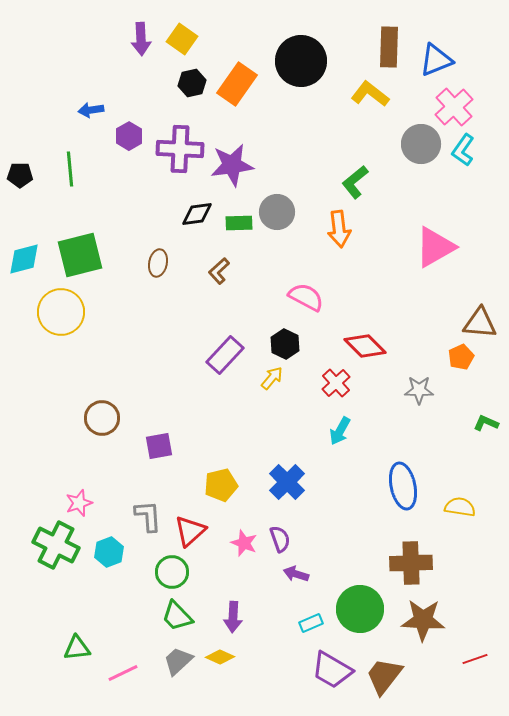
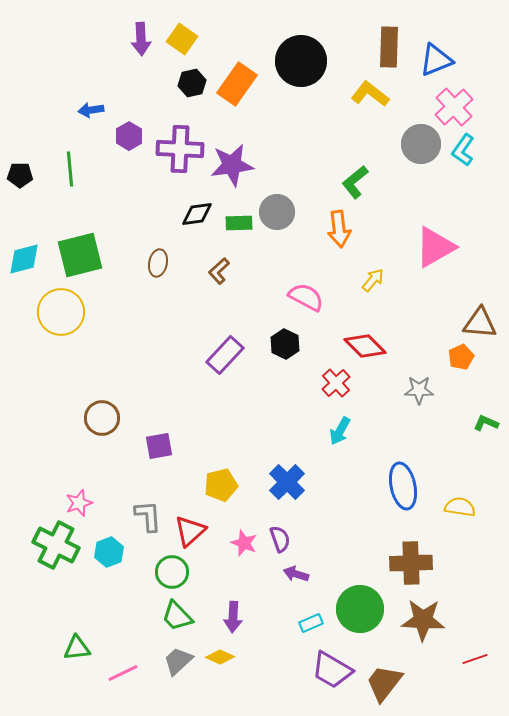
yellow arrow at (272, 378): moved 101 px right, 98 px up
brown trapezoid at (384, 676): moved 7 px down
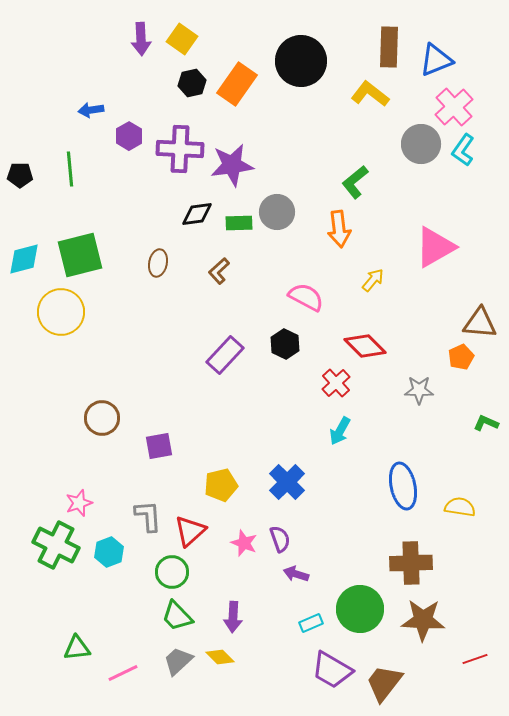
yellow diamond at (220, 657): rotated 20 degrees clockwise
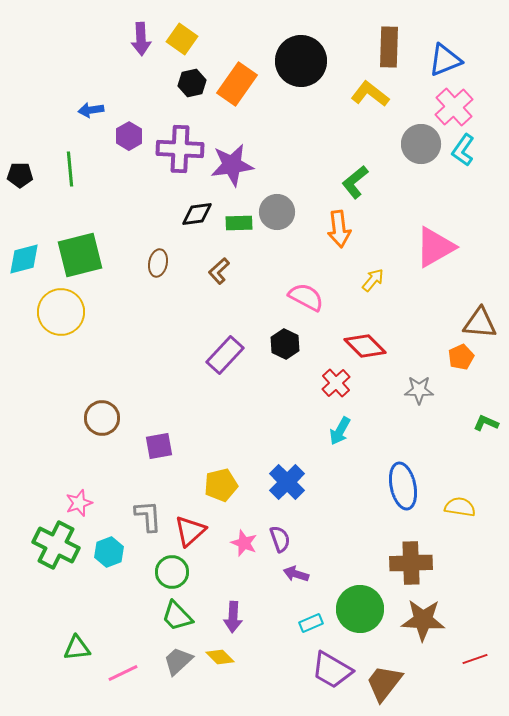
blue triangle at (436, 60): moved 9 px right
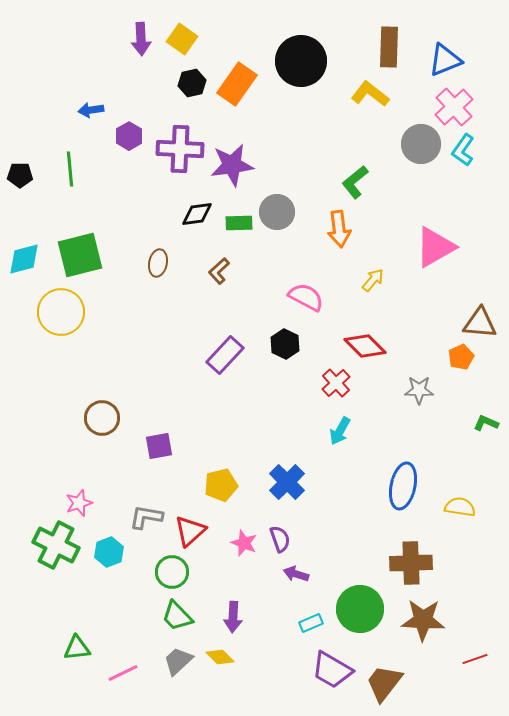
blue ellipse at (403, 486): rotated 24 degrees clockwise
gray L-shape at (148, 516): moved 2 px left, 1 px down; rotated 76 degrees counterclockwise
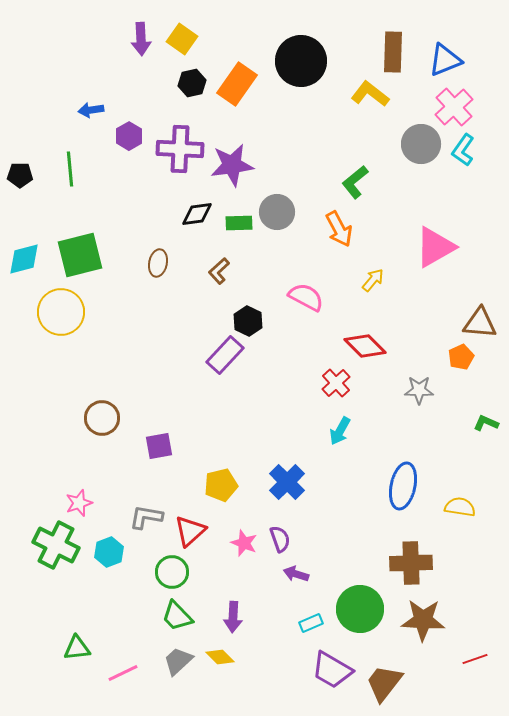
brown rectangle at (389, 47): moved 4 px right, 5 px down
orange arrow at (339, 229): rotated 21 degrees counterclockwise
black hexagon at (285, 344): moved 37 px left, 23 px up
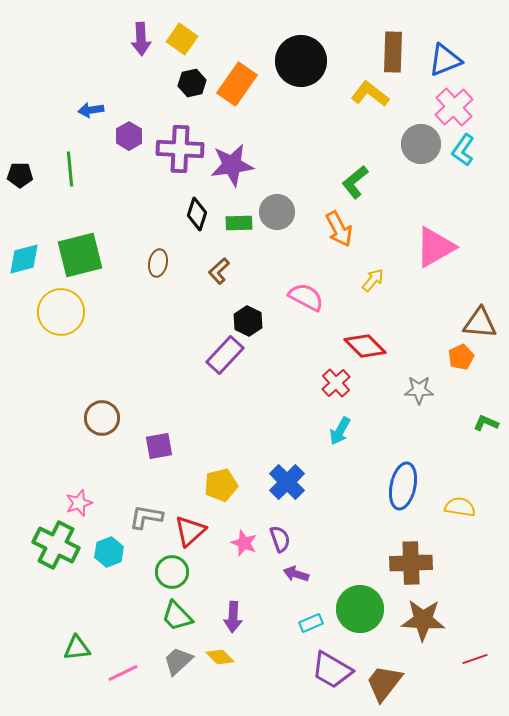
black diamond at (197, 214): rotated 64 degrees counterclockwise
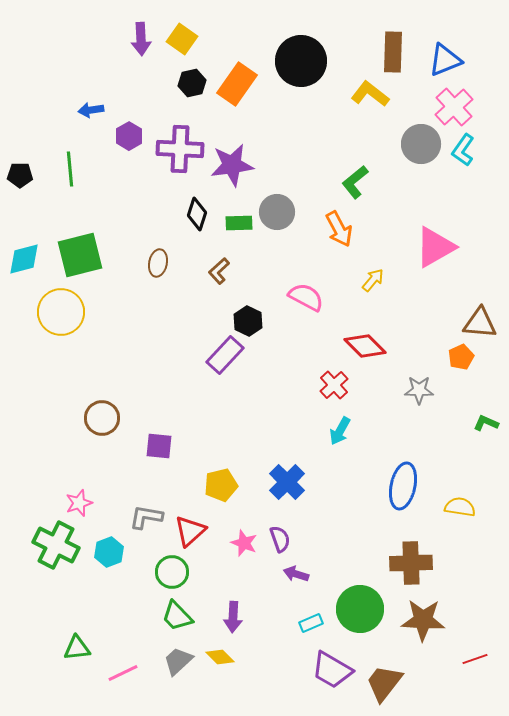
red cross at (336, 383): moved 2 px left, 2 px down
purple square at (159, 446): rotated 16 degrees clockwise
